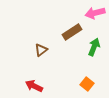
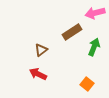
red arrow: moved 4 px right, 12 px up
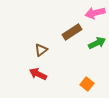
green arrow: moved 3 px right, 4 px up; rotated 42 degrees clockwise
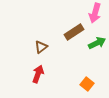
pink arrow: rotated 60 degrees counterclockwise
brown rectangle: moved 2 px right
brown triangle: moved 3 px up
red arrow: rotated 84 degrees clockwise
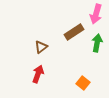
pink arrow: moved 1 px right, 1 px down
green arrow: rotated 54 degrees counterclockwise
orange square: moved 4 px left, 1 px up
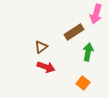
green arrow: moved 9 px left, 9 px down
red arrow: moved 8 px right, 7 px up; rotated 90 degrees clockwise
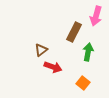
pink arrow: moved 2 px down
brown rectangle: rotated 30 degrees counterclockwise
brown triangle: moved 3 px down
red arrow: moved 7 px right
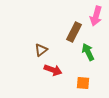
green arrow: rotated 36 degrees counterclockwise
red arrow: moved 3 px down
orange square: rotated 32 degrees counterclockwise
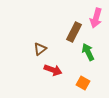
pink arrow: moved 2 px down
brown triangle: moved 1 px left, 1 px up
orange square: rotated 24 degrees clockwise
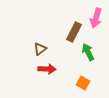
red arrow: moved 6 px left, 1 px up; rotated 18 degrees counterclockwise
